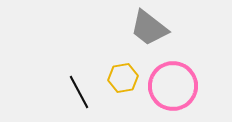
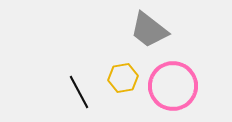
gray trapezoid: moved 2 px down
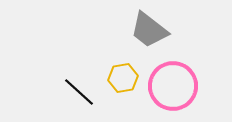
black line: rotated 20 degrees counterclockwise
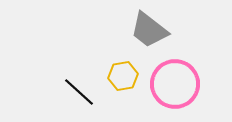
yellow hexagon: moved 2 px up
pink circle: moved 2 px right, 2 px up
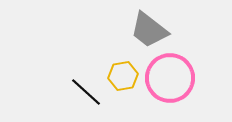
pink circle: moved 5 px left, 6 px up
black line: moved 7 px right
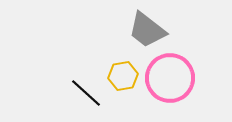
gray trapezoid: moved 2 px left
black line: moved 1 px down
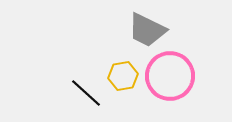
gray trapezoid: rotated 12 degrees counterclockwise
pink circle: moved 2 px up
